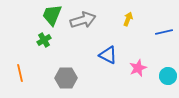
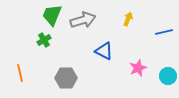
blue triangle: moved 4 px left, 4 px up
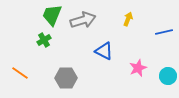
orange line: rotated 42 degrees counterclockwise
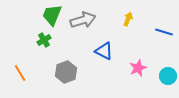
blue line: rotated 30 degrees clockwise
orange line: rotated 24 degrees clockwise
gray hexagon: moved 6 px up; rotated 20 degrees counterclockwise
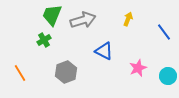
blue line: rotated 36 degrees clockwise
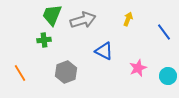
green cross: rotated 24 degrees clockwise
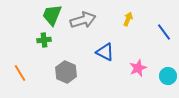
blue triangle: moved 1 px right, 1 px down
gray hexagon: rotated 15 degrees counterclockwise
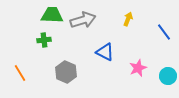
green trapezoid: rotated 70 degrees clockwise
